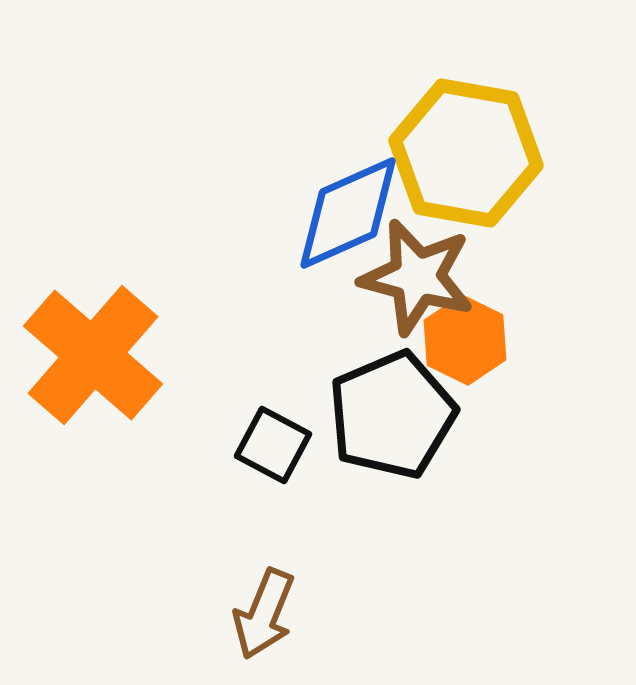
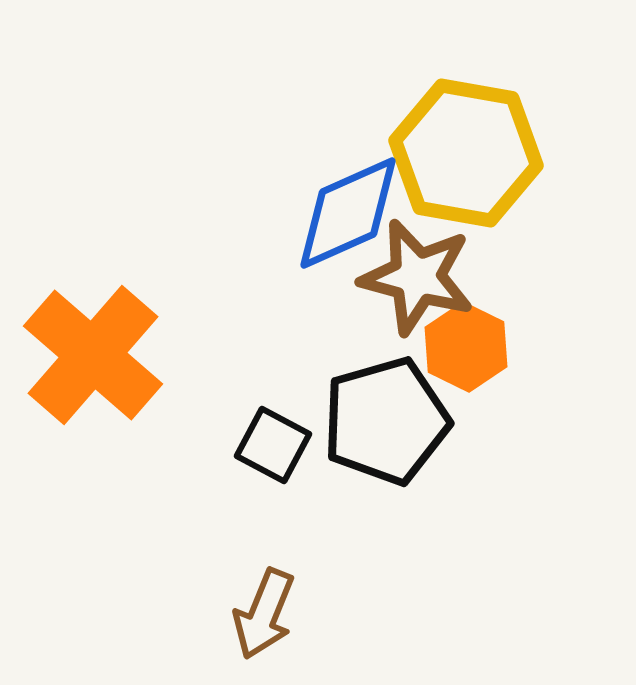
orange hexagon: moved 1 px right, 7 px down
black pentagon: moved 6 px left, 6 px down; rotated 7 degrees clockwise
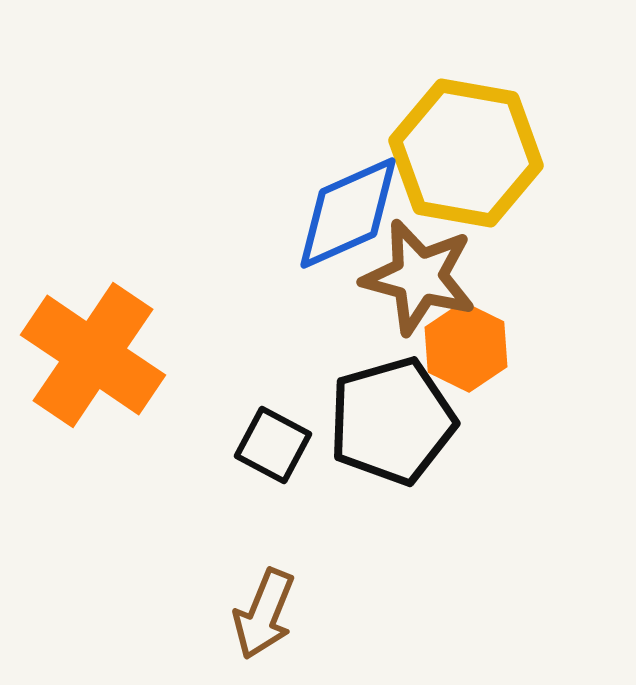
brown star: moved 2 px right
orange cross: rotated 7 degrees counterclockwise
black pentagon: moved 6 px right
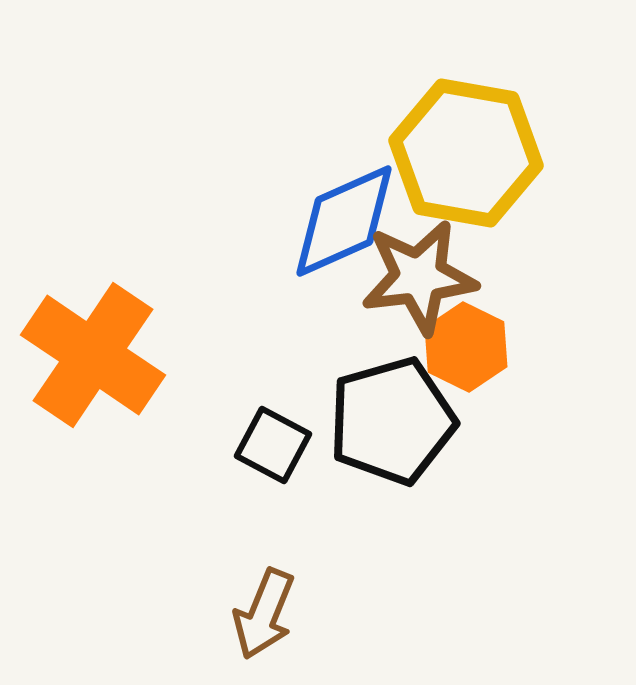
blue diamond: moved 4 px left, 8 px down
brown star: rotated 22 degrees counterclockwise
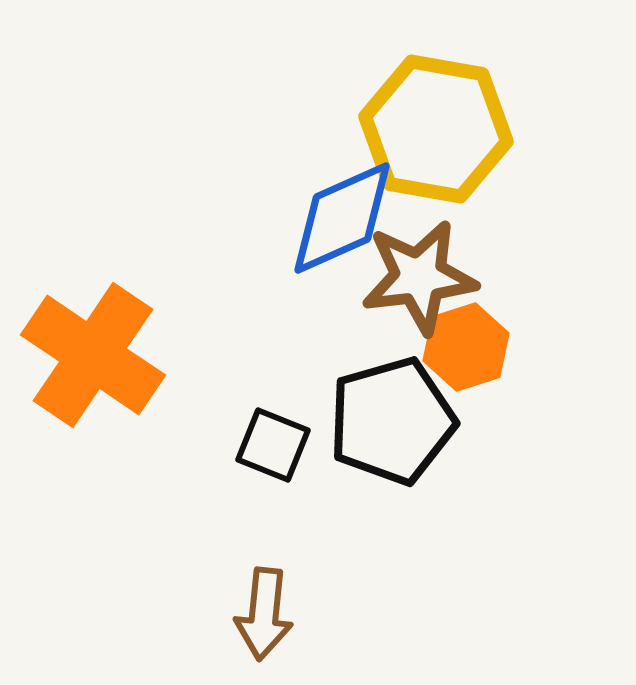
yellow hexagon: moved 30 px left, 24 px up
blue diamond: moved 2 px left, 3 px up
orange hexagon: rotated 16 degrees clockwise
black square: rotated 6 degrees counterclockwise
brown arrow: rotated 16 degrees counterclockwise
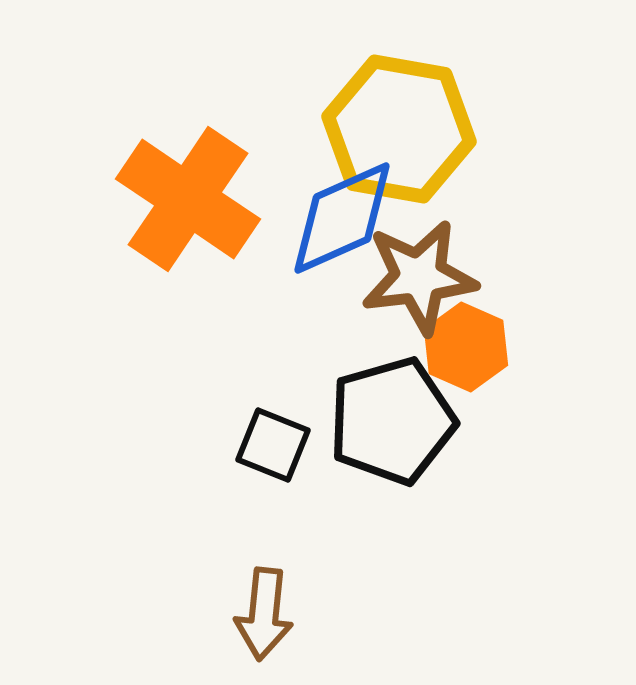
yellow hexagon: moved 37 px left
orange hexagon: rotated 18 degrees counterclockwise
orange cross: moved 95 px right, 156 px up
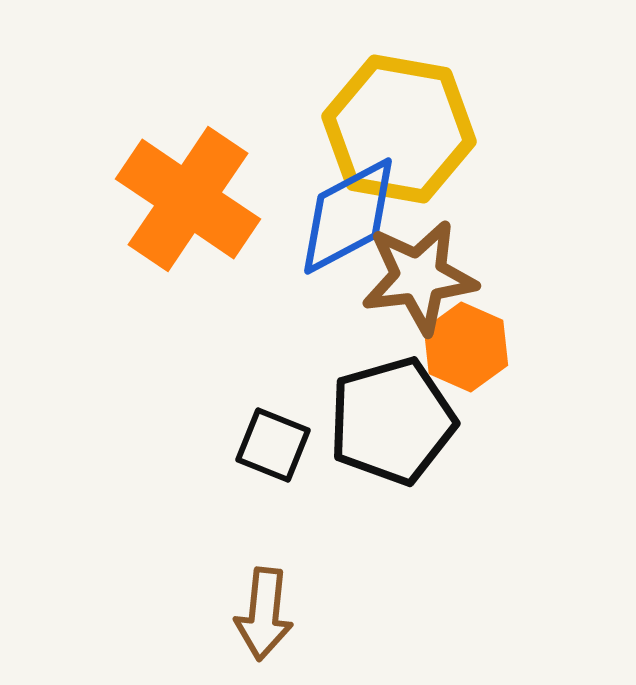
blue diamond: moved 6 px right, 2 px up; rotated 4 degrees counterclockwise
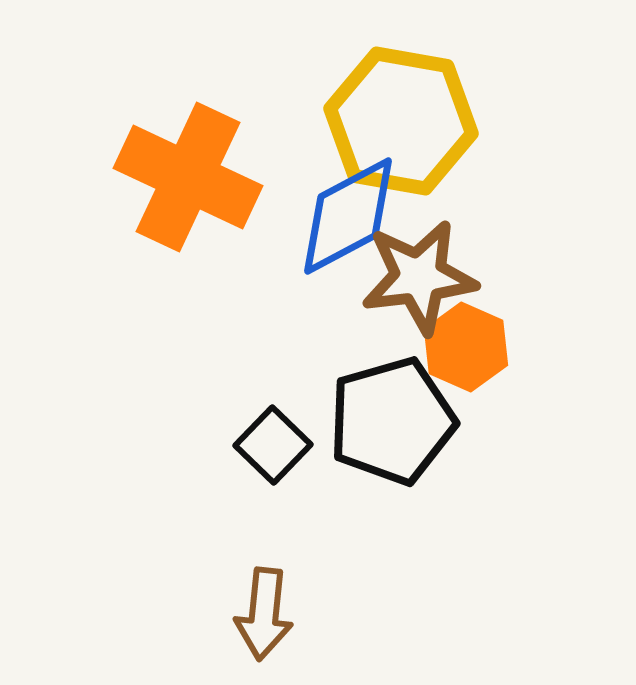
yellow hexagon: moved 2 px right, 8 px up
orange cross: moved 22 px up; rotated 9 degrees counterclockwise
black square: rotated 22 degrees clockwise
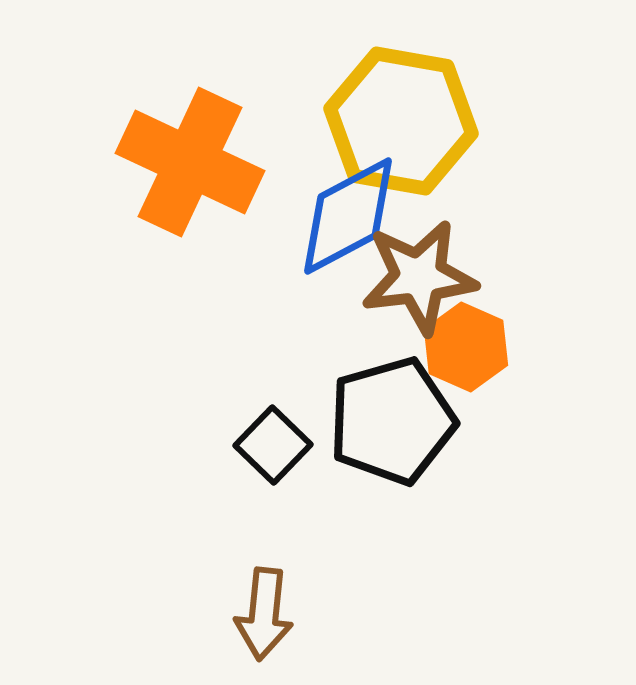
orange cross: moved 2 px right, 15 px up
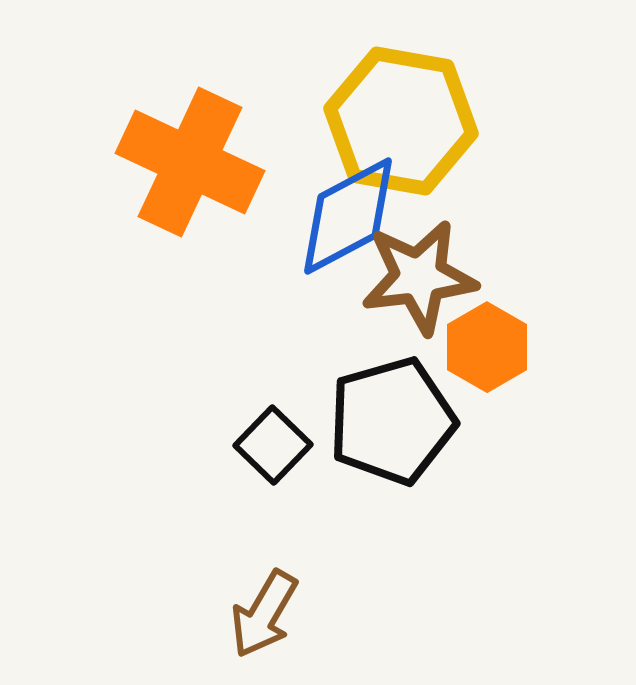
orange hexagon: moved 21 px right; rotated 6 degrees clockwise
brown arrow: rotated 24 degrees clockwise
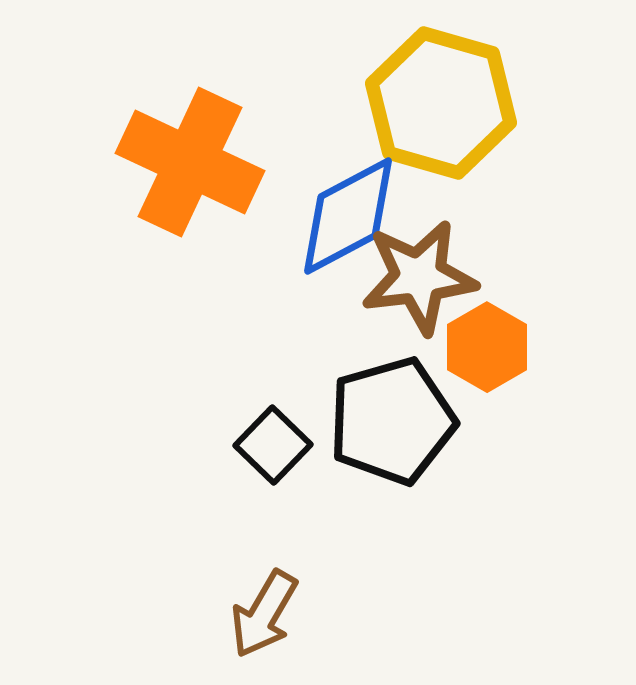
yellow hexagon: moved 40 px right, 18 px up; rotated 6 degrees clockwise
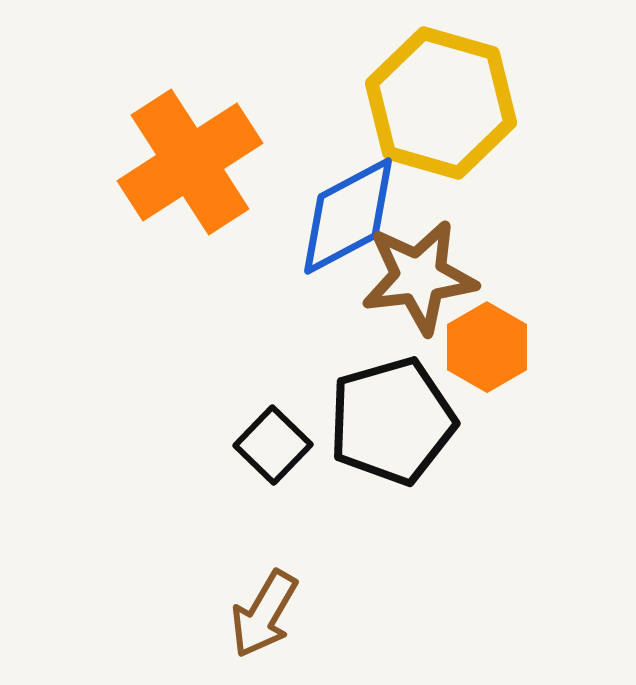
orange cross: rotated 32 degrees clockwise
